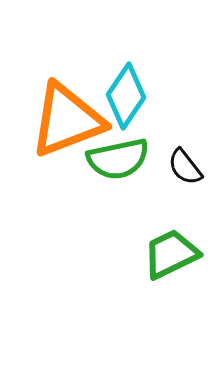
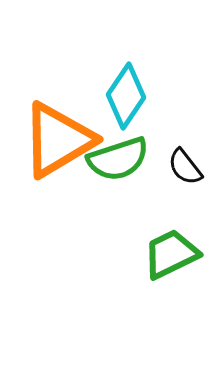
orange triangle: moved 9 px left, 20 px down; rotated 10 degrees counterclockwise
green semicircle: rotated 6 degrees counterclockwise
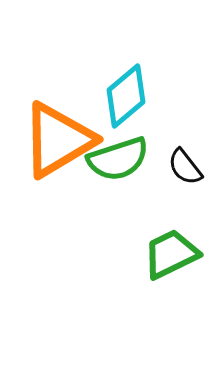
cyan diamond: rotated 16 degrees clockwise
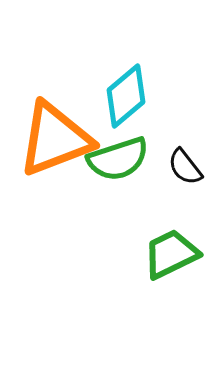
orange triangle: moved 3 px left, 1 px up; rotated 10 degrees clockwise
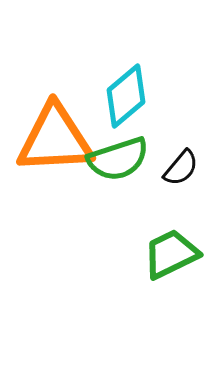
orange triangle: rotated 18 degrees clockwise
black semicircle: moved 4 px left, 1 px down; rotated 102 degrees counterclockwise
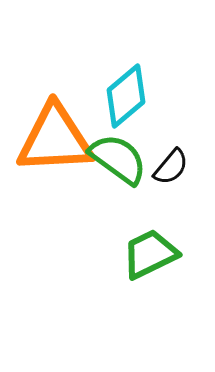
green semicircle: rotated 126 degrees counterclockwise
black semicircle: moved 10 px left, 1 px up
green trapezoid: moved 21 px left
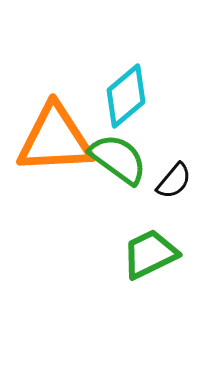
black semicircle: moved 3 px right, 14 px down
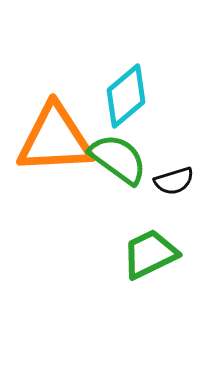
black semicircle: rotated 33 degrees clockwise
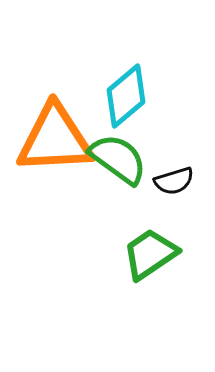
green trapezoid: rotated 8 degrees counterclockwise
